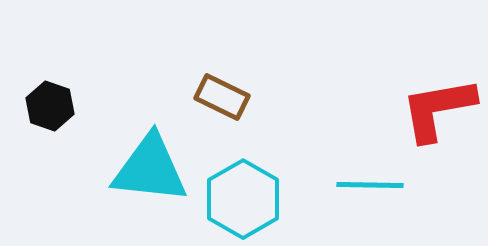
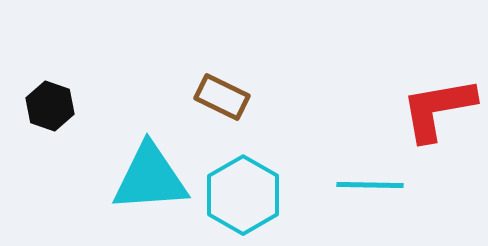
cyan triangle: moved 9 px down; rotated 10 degrees counterclockwise
cyan hexagon: moved 4 px up
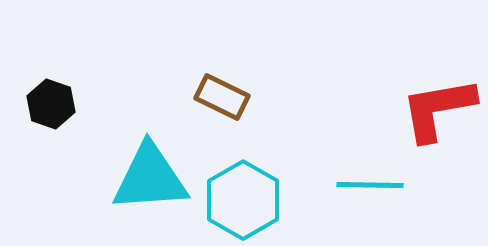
black hexagon: moved 1 px right, 2 px up
cyan hexagon: moved 5 px down
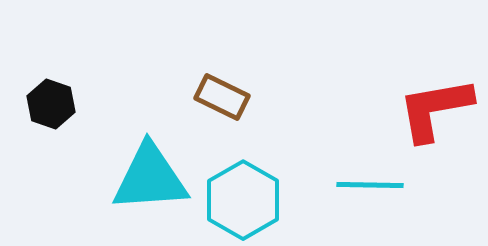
red L-shape: moved 3 px left
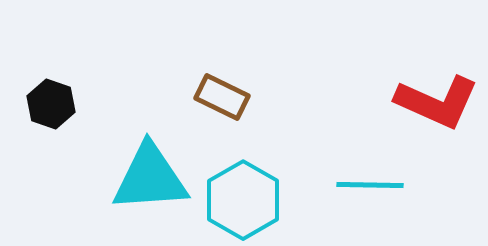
red L-shape: moved 2 px right, 7 px up; rotated 146 degrees counterclockwise
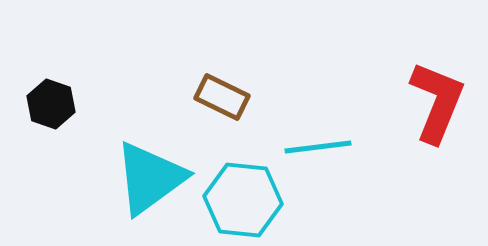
red L-shape: rotated 92 degrees counterclockwise
cyan triangle: rotated 32 degrees counterclockwise
cyan line: moved 52 px left, 38 px up; rotated 8 degrees counterclockwise
cyan hexagon: rotated 24 degrees counterclockwise
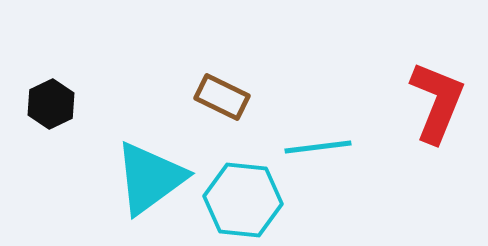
black hexagon: rotated 15 degrees clockwise
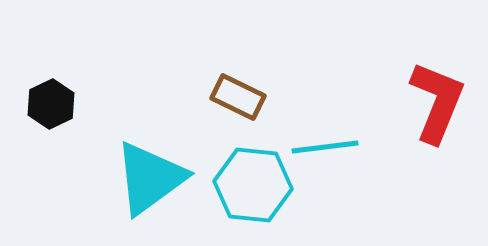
brown rectangle: moved 16 px right
cyan line: moved 7 px right
cyan hexagon: moved 10 px right, 15 px up
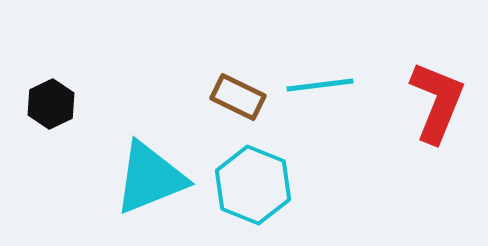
cyan line: moved 5 px left, 62 px up
cyan triangle: rotated 14 degrees clockwise
cyan hexagon: rotated 16 degrees clockwise
